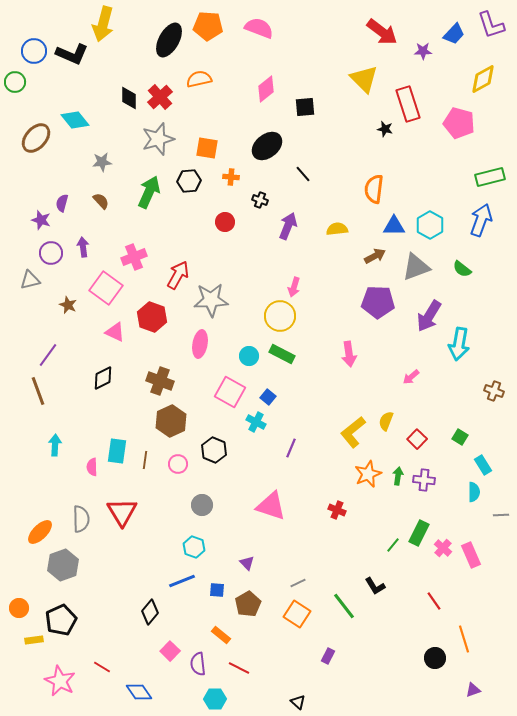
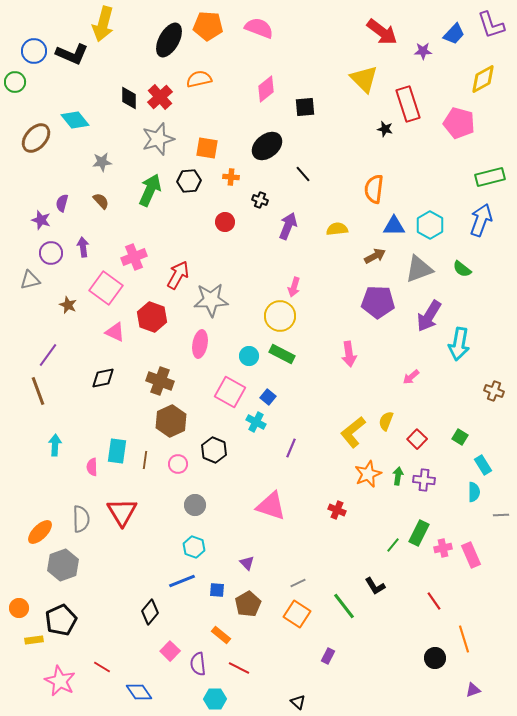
green arrow at (149, 192): moved 1 px right, 2 px up
gray triangle at (416, 267): moved 3 px right, 2 px down
black diamond at (103, 378): rotated 15 degrees clockwise
gray circle at (202, 505): moved 7 px left
pink cross at (443, 548): rotated 36 degrees clockwise
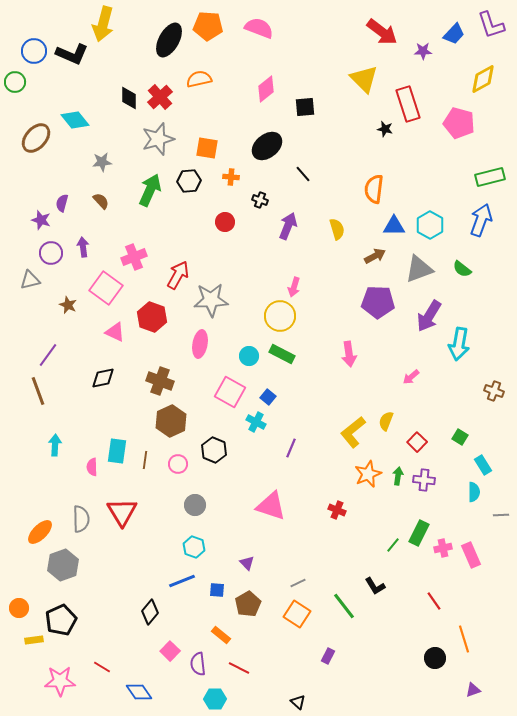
yellow semicircle at (337, 229): rotated 80 degrees clockwise
red square at (417, 439): moved 3 px down
pink star at (60, 681): rotated 28 degrees counterclockwise
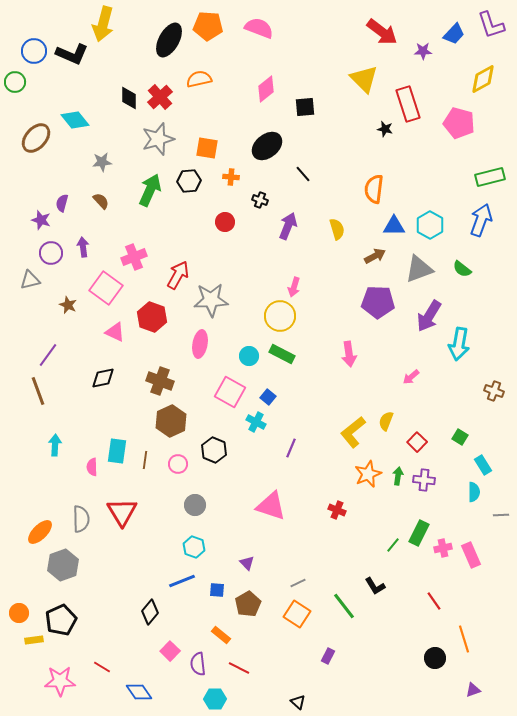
orange circle at (19, 608): moved 5 px down
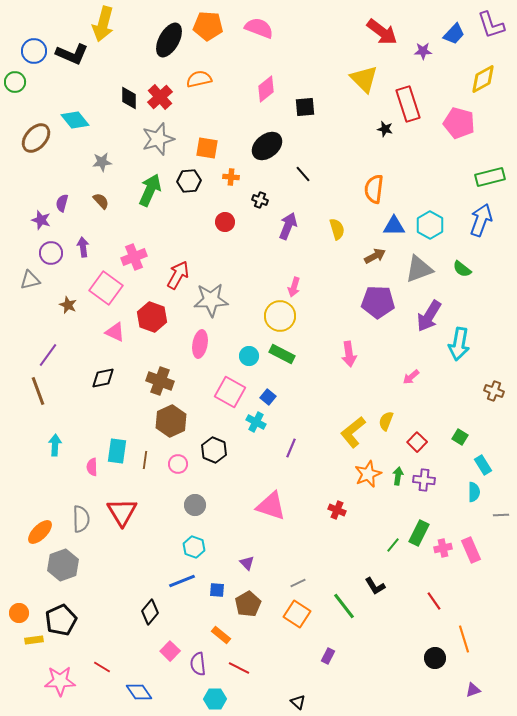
pink rectangle at (471, 555): moved 5 px up
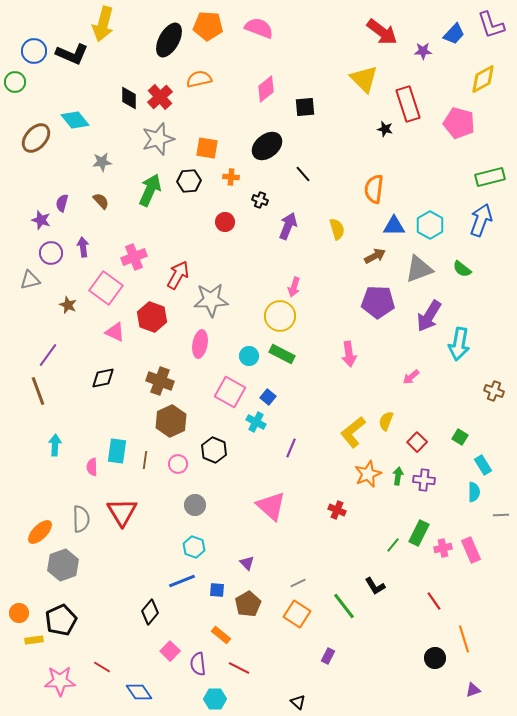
pink triangle at (271, 506): rotated 24 degrees clockwise
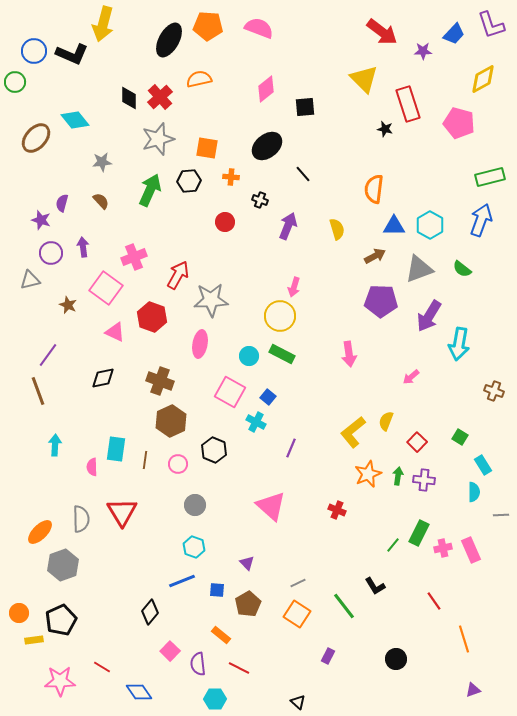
purple pentagon at (378, 302): moved 3 px right, 1 px up
cyan rectangle at (117, 451): moved 1 px left, 2 px up
black circle at (435, 658): moved 39 px left, 1 px down
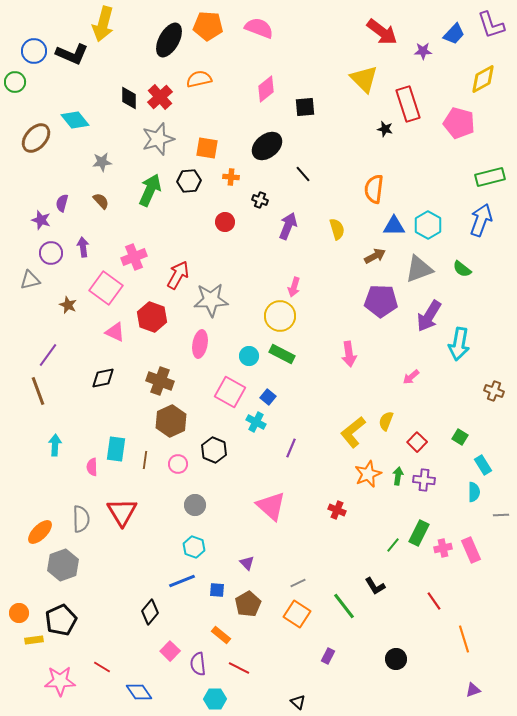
cyan hexagon at (430, 225): moved 2 px left
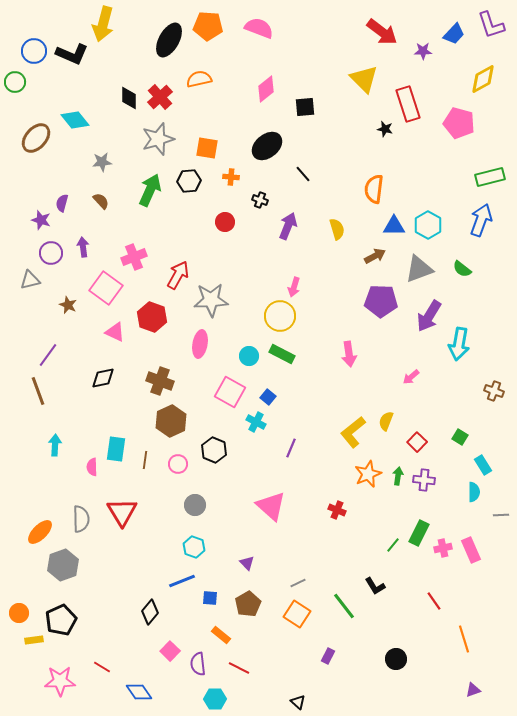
blue square at (217, 590): moved 7 px left, 8 px down
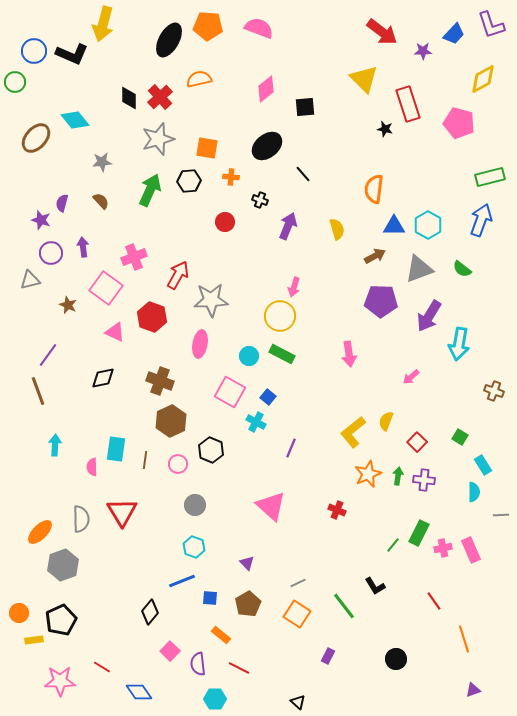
black hexagon at (214, 450): moved 3 px left
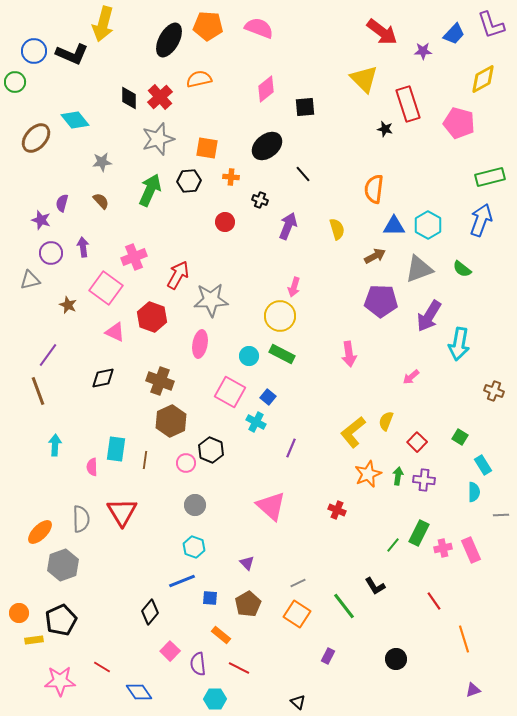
pink circle at (178, 464): moved 8 px right, 1 px up
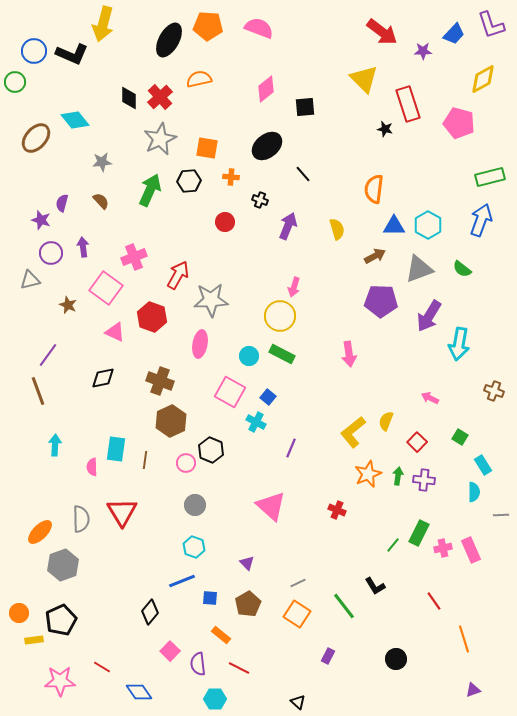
gray star at (158, 139): moved 2 px right; rotated 8 degrees counterclockwise
pink arrow at (411, 377): moved 19 px right, 21 px down; rotated 66 degrees clockwise
